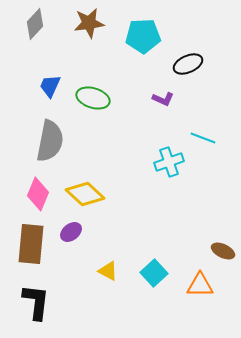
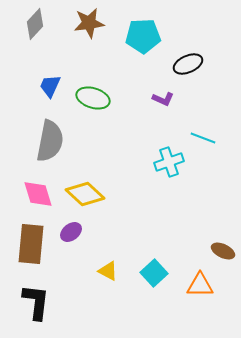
pink diamond: rotated 40 degrees counterclockwise
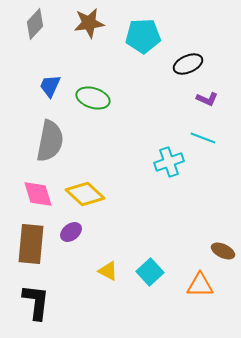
purple L-shape: moved 44 px right
cyan square: moved 4 px left, 1 px up
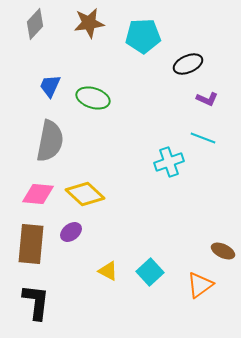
pink diamond: rotated 68 degrees counterclockwise
orange triangle: rotated 36 degrees counterclockwise
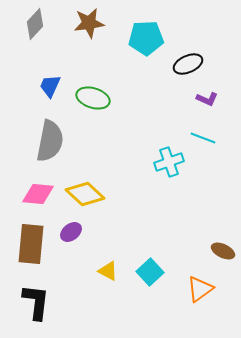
cyan pentagon: moved 3 px right, 2 px down
orange triangle: moved 4 px down
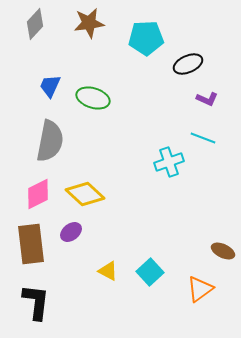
pink diamond: rotated 32 degrees counterclockwise
brown rectangle: rotated 12 degrees counterclockwise
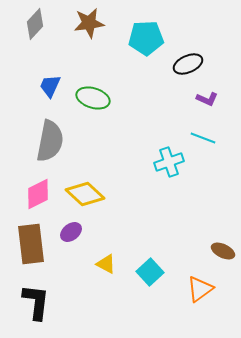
yellow triangle: moved 2 px left, 7 px up
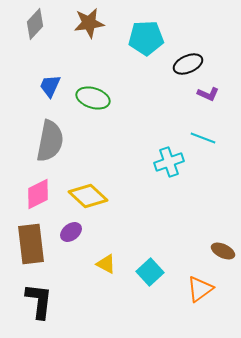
purple L-shape: moved 1 px right, 5 px up
yellow diamond: moved 3 px right, 2 px down
black L-shape: moved 3 px right, 1 px up
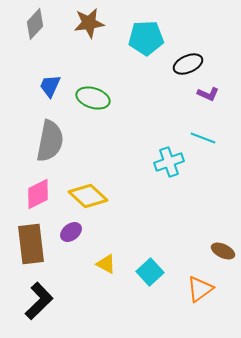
black L-shape: rotated 39 degrees clockwise
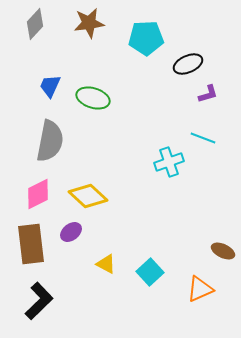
purple L-shape: rotated 40 degrees counterclockwise
orange triangle: rotated 12 degrees clockwise
